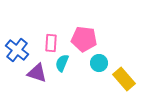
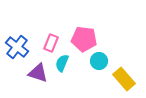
pink rectangle: rotated 18 degrees clockwise
blue cross: moved 3 px up
cyan circle: moved 2 px up
purple triangle: moved 1 px right
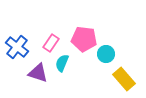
pink rectangle: rotated 12 degrees clockwise
cyan circle: moved 7 px right, 7 px up
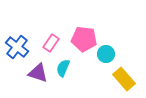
cyan semicircle: moved 1 px right, 5 px down
